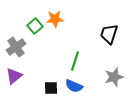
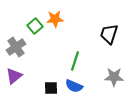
gray star: rotated 18 degrees clockwise
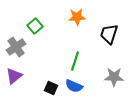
orange star: moved 22 px right, 2 px up
black square: rotated 24 degrees clockwise
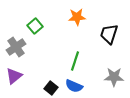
black square: rotated 16 degrees clockwise
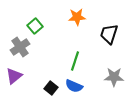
gray cross: moved 4 px right
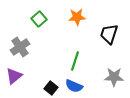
green square: moved 4 px right, 7 px up
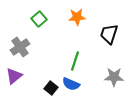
blue semicircle: moved 3 px left, 2 px up
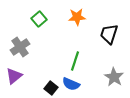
gray star: rotated 30 degrees clockwise
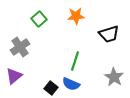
orange star: moved 1 px left, 1 px up
black trapezoid: rotated 125 degrees counterclockwise
